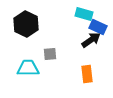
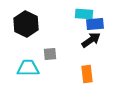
cyan rectangle: rotated 12 degrees counterclockwise
blue rectangle: moved 3 px left, 3 px up; rotated 30 degrees counterclockwise
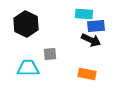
blue rectangle: moved 1 px right, 2 px down
black arrow: rotated 60 degrees clockwise
orange rectangle: rotated 72 degrees counterclockwise
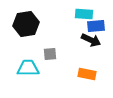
black hexagon: rotated 25 degrees clockwise
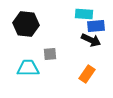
black hexagon: rotated 15 degrees clockwise
orange rectangle: rotated 66 degrees counterclockwise
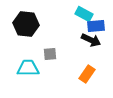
cyan rectangle: rotated 24 degrees clockwise
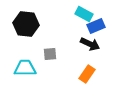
blue rectangle: rotated 18 degrees counterclockwise
black arrow: moved 1 px left, 4 px down
cyan trapezoid: moved 3 px left
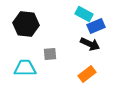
orange rectangle: rotated 18 degrees clockwise
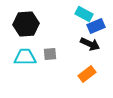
black hexagon: rotated 10 degrees counterclockwise
cyan trapezoid: moved 11 px up
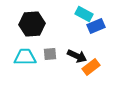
black hexagon: moved 6 px right
black arrow: moved 13 px left, 12 px down
orange rectangle: moved 4 px right, 7 px up
